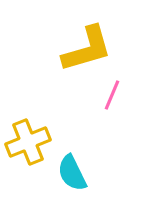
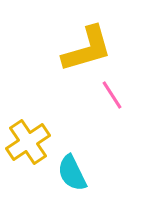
pink line: rotated 56 degrees counterclockwise
yellow cross: rotated 12 degrees counterclockwise
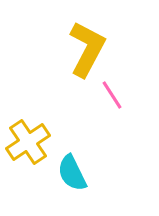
yellow L-shape: rotated 46 degrees counterclockwise
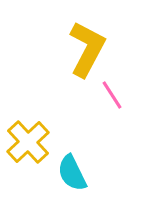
yellow cross: rotated 9 degrees counterclockwise
